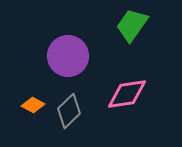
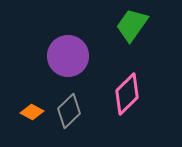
pink diamond: rotated 36 degrees counterclockwise
orange diamond: moved 1 px left, 7 px down
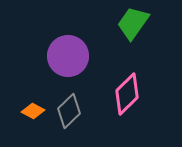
green trapezoid: moved 1 px right, 2 px up
orange diamond: moved 1 px right, 1 px up
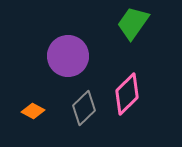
gray diamond: moved 15 px right, 3 px up
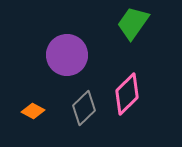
purple circle: moved 1 px left, 1 px up
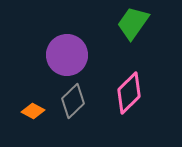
pink diamond: moved 2 px right, 1 px up
gray diamond: moved 11 px left, 7 px up
